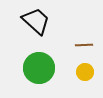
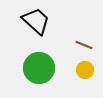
brown line: rotated 24 degrees clockwise
yellow circle: moved 2 px up
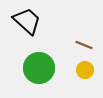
black trapezoid: moved 9 px left
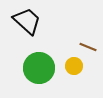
brown line: moved 4 px right, 2 px down
yellow circle: moved 11 px left, 4 px up
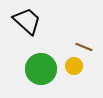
brown line: moved 4 px left
green circle: moved 2 px right, 1 px down
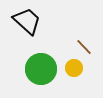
brown line: rotated 24 degrees clockwise
yellow circle: moved 2 px down
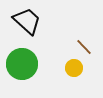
green circle: moved 19 px left, 5 px up
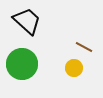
brown line: rotated 18 degrees counterclockwise
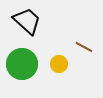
yellow circle: moved 15 px left, 4 px up
